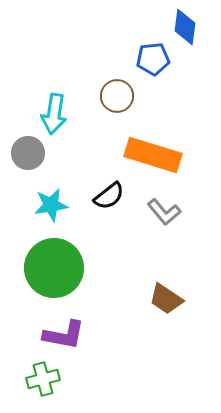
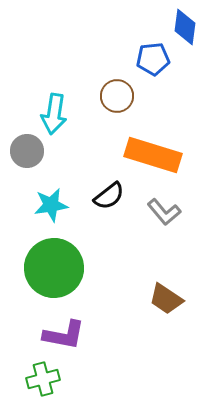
gray circle: moved 1 px left, 2 px up
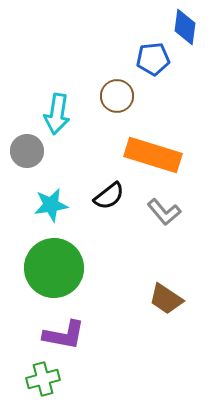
cyan arrow: moved 3 px right
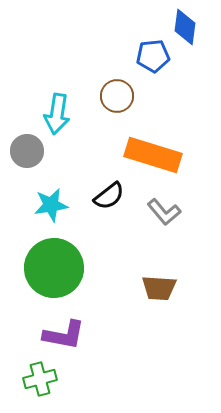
blue pentagon: moved 3 px up
brown trapezoid: moved 7 px left, 11 px up; rotated 30 degrees counterclockwise
green cross: moved 3 px left
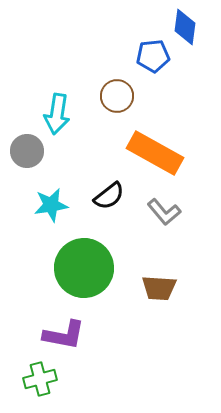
orange rectangle: moved 2 px right, 2 px up; rotated 12 degrees clockwise
green circle: moved 30 px right
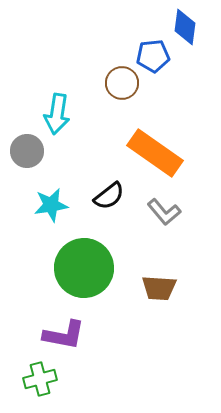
brown circle: moved 5 px right, 13 px up
orange rectangle: rotated 6 degrees clockwise
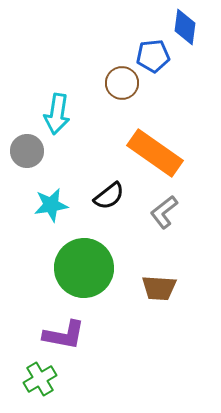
gray L-shape: rotated 92 degrees clockwise
green cross: rotated 16 degrees counterclockwise
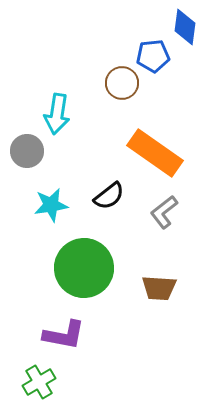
green cross: moved 1 px left, 3 px down
